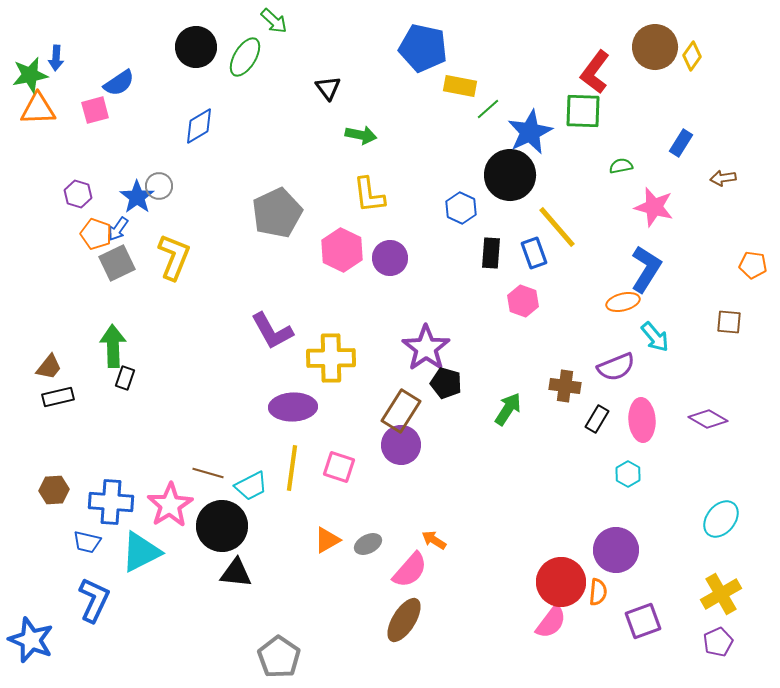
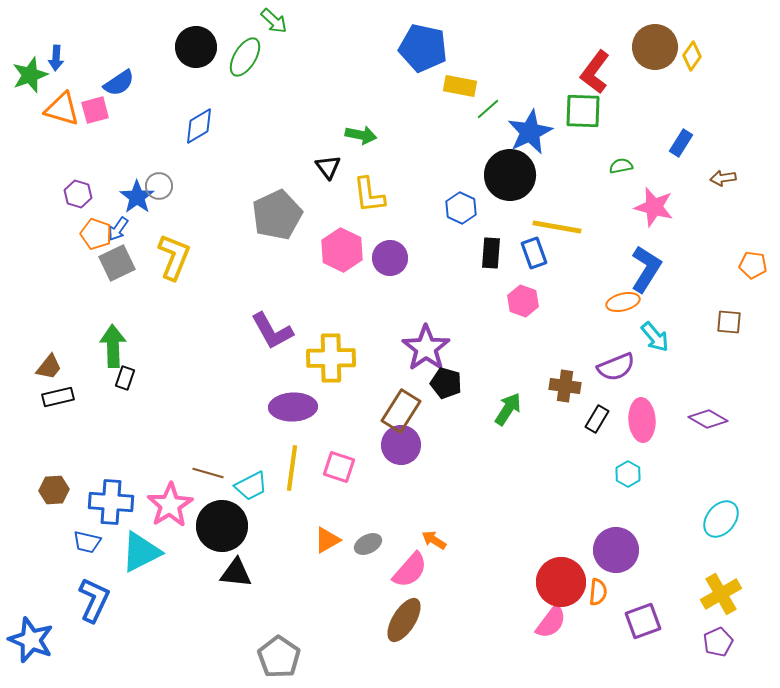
green star at (30, 75): rotated 9 degrees counterclockwise
black triangle at (328, 88): moved 79 px down
orange triangle at (38, 109): moved 24 px right; rotated 18 degrees clockwise
gray pentagon at (277, 213): moved 2 px down
yellow line at (557, 227): rotated 39 degrees counterclockwise
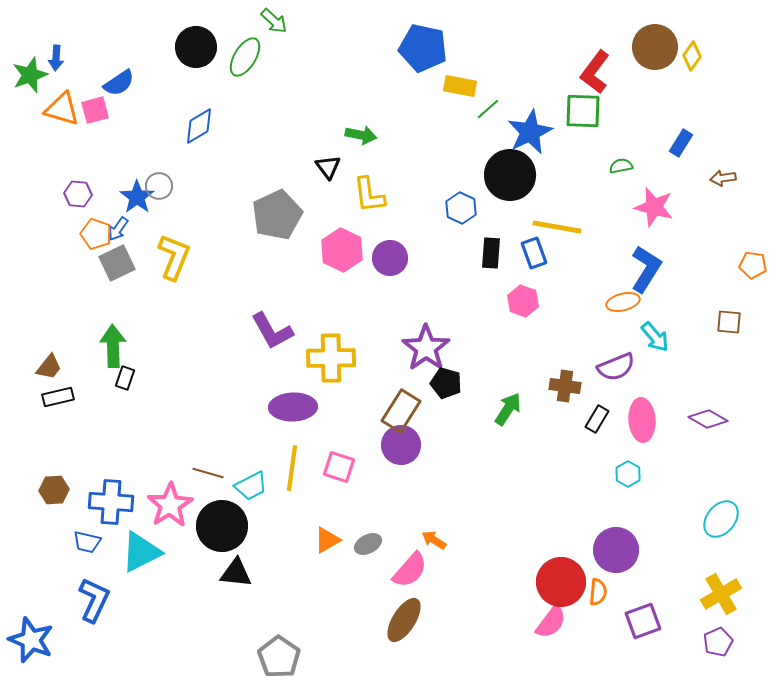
purple hexagon at (78, 194): rotated 12 degrees counterclockwise
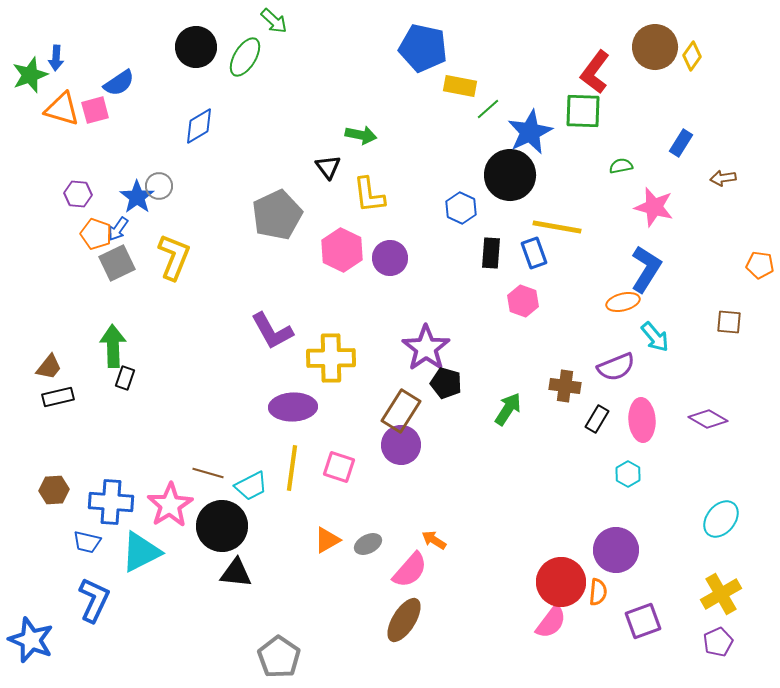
orange pentagon at (753, 265): moved 7 px right
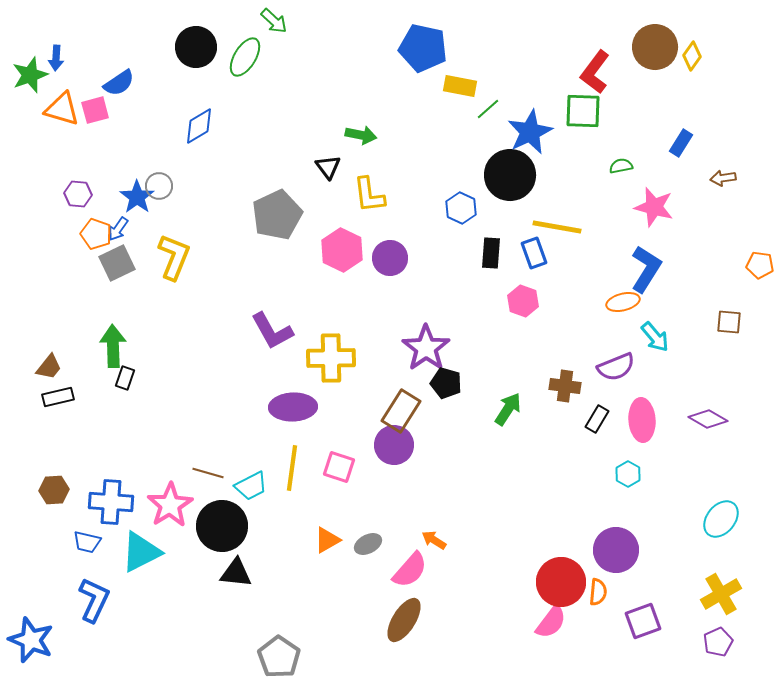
purple circle at (401, 445): moved 7 px left
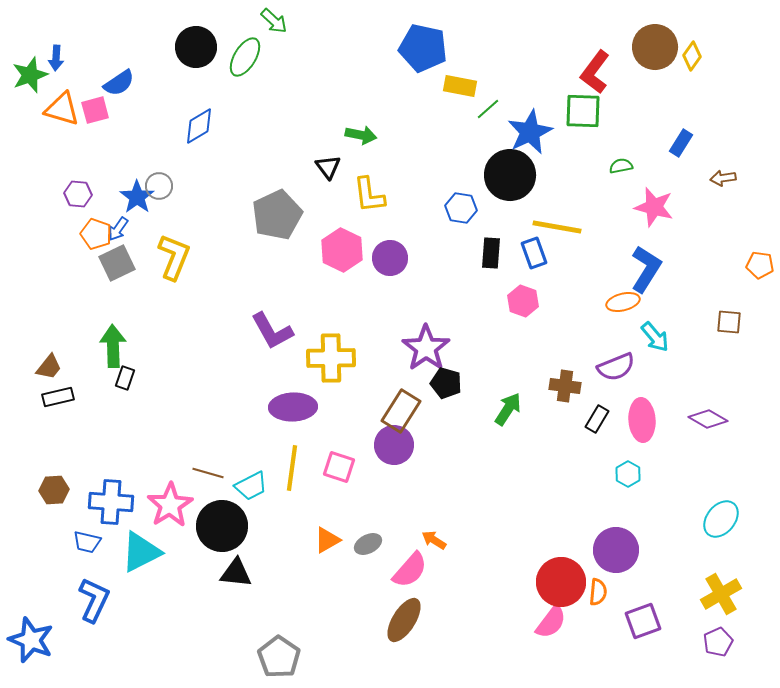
blue hexagon at (461, 208): rotated 16 degrees counterclockwise
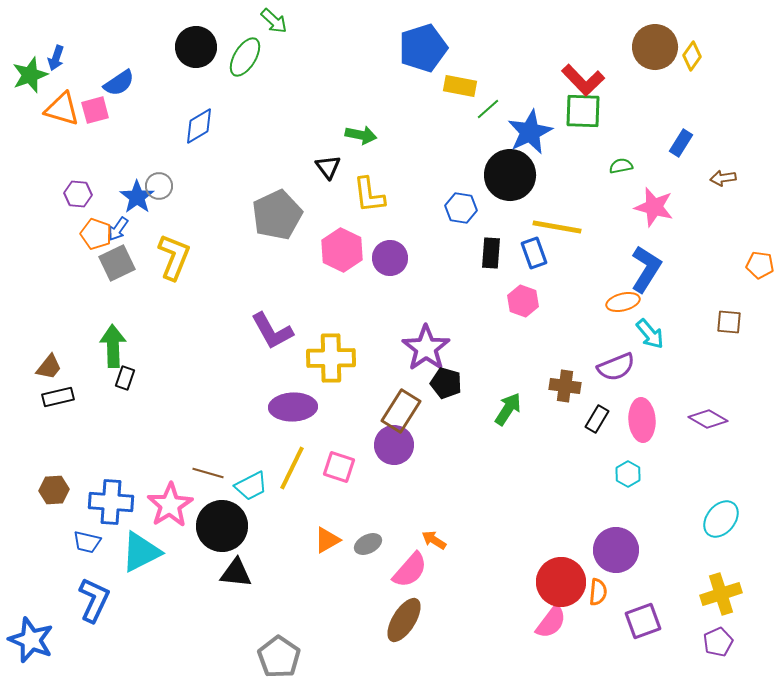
blue pentagon at (423, 48): rotated 30 degrees counterclockwise
blue arrow at (56, 58): rotated 15 degrees clockwise
red L-shape at (595, 72): moved 12 px left, 8 px down; rotated 81 degrees counterclockwise
cyan arrow at (655, 337): moved 5 px left, 3 px up
yellow line at (292, 468): rotated 18 degrees clockwise
yellow cross at (721, 594): rotated 12 degrees clockwise
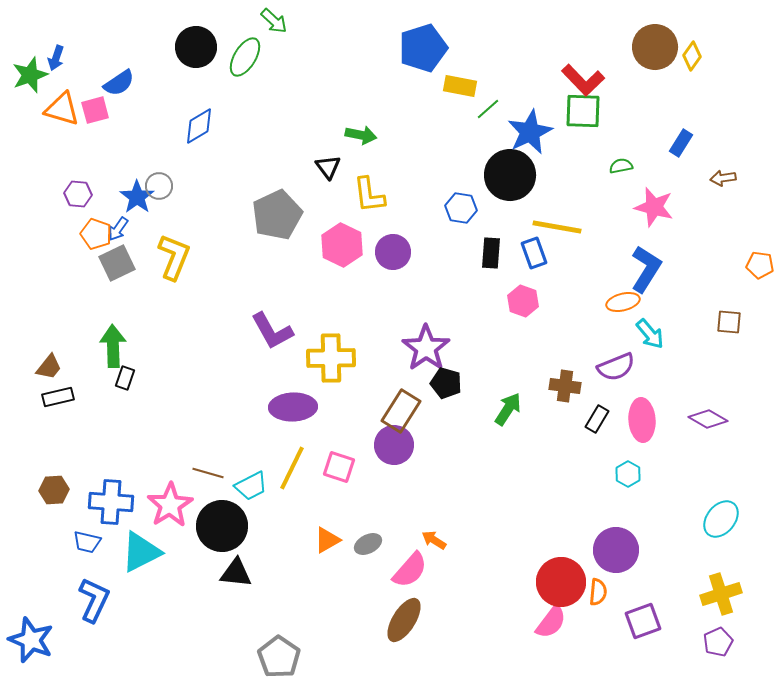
pink hexagon at (342, 250): moved 5 px up
purple circle at (390, 258): moved 3 px right, 6 px up
